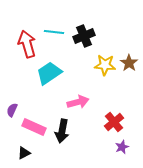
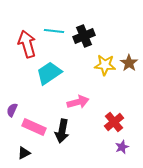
cyan line: moved 1 px up
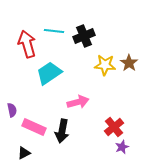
purple semicircle: rotated 144 degrees clockwise
red cross: moved 5 px down
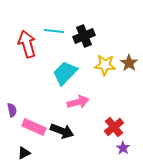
cyan trapezoid: moved 16 px right; rotated 12 degrees counterclockwise
black arrow: rotated 80 degrees counterclockwise
purple star: moved 1 px right, 1 px down; rotated 16 degrees counterclockwise
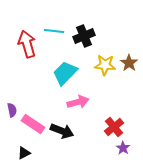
pink rectangle: moved 1 px left, 3 px up; rotated 10 degrees clockwise
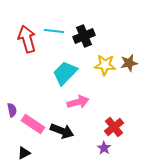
red arrow: moved 5 px up
brown star: rotated 24 degrees clockwise
purple star: moved 19 px left
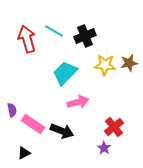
cyan line: rotated 24 degrees clockwise
black cross: moved 1 px right
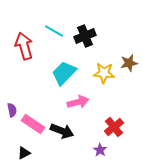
red arrow: moved 3 px left, 7 px down
yellow star: moved 1 px left, 8 px down
cyan trapezoid: moved 1 px left
purple star: moved 4 px left, 2 px down
